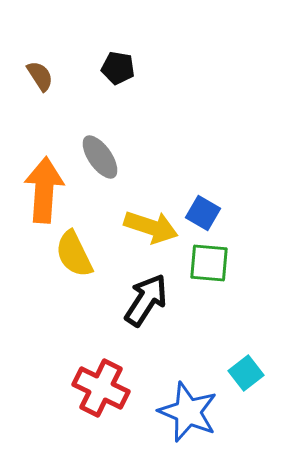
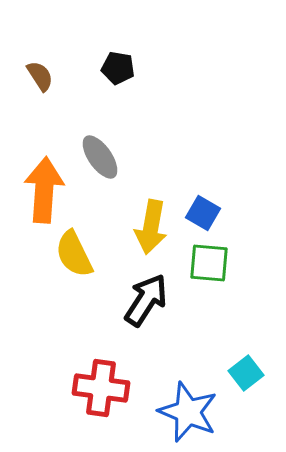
yellow arrow: rotated 82 degrees clockwise
red cross: rotated 18 degrees counterclockwise
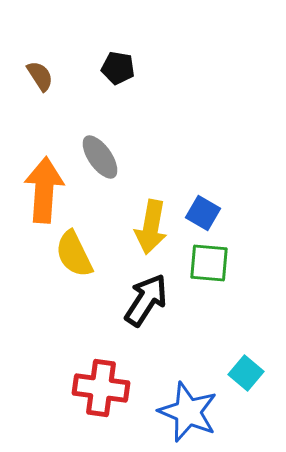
cyan square: rotated 12 degrees counterclockwise
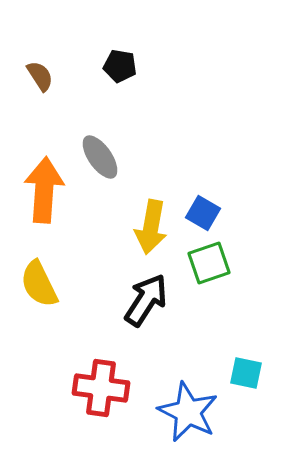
black pentagon: moved 2 px right, 2 px up
yellow semicircle: moved 35 px left, 30 px down
green square: rotated 24 degrees counterclockwise
cyan square: rotated 28 degrees counterclockwise
blue star: rotated 4 degrees clockwise
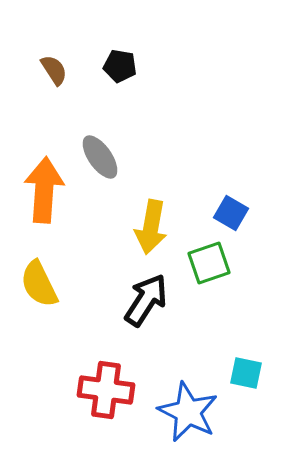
brown semicircle: moved 14 px right, 6 px up
blue square: moved 28 px right
red cross: moved 5 px right, 2 px down
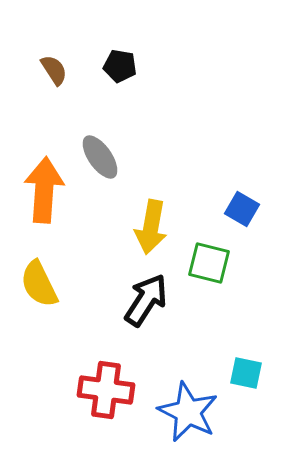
blue square: moved 11 px right, 4 px up
green square: rotated 33 degrees clockwise
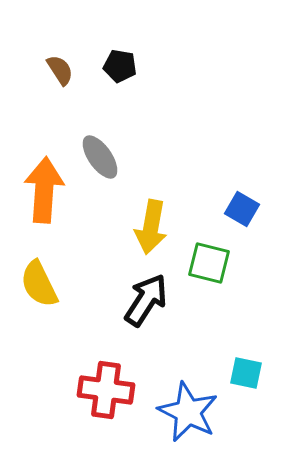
brown semicircle: moved 6 px right
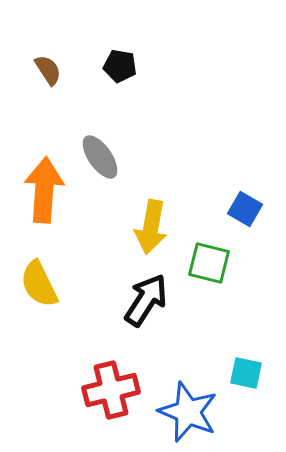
brown semicircle: moved 12 px left
blue square: moved 3 px right
red cross: moved 5 px right; rotated 22 degrees counterclockwise
blue star: rotated 4 degrees counterclockwise
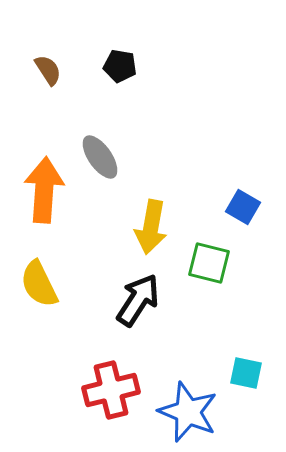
blue square: moved 2 px left, 2 px up
black arrow: moved 8 px left
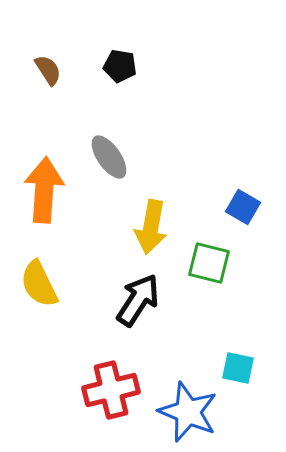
gray ellipse: moved 9 px right
cyan square: moved 8 px left, 5 px up
